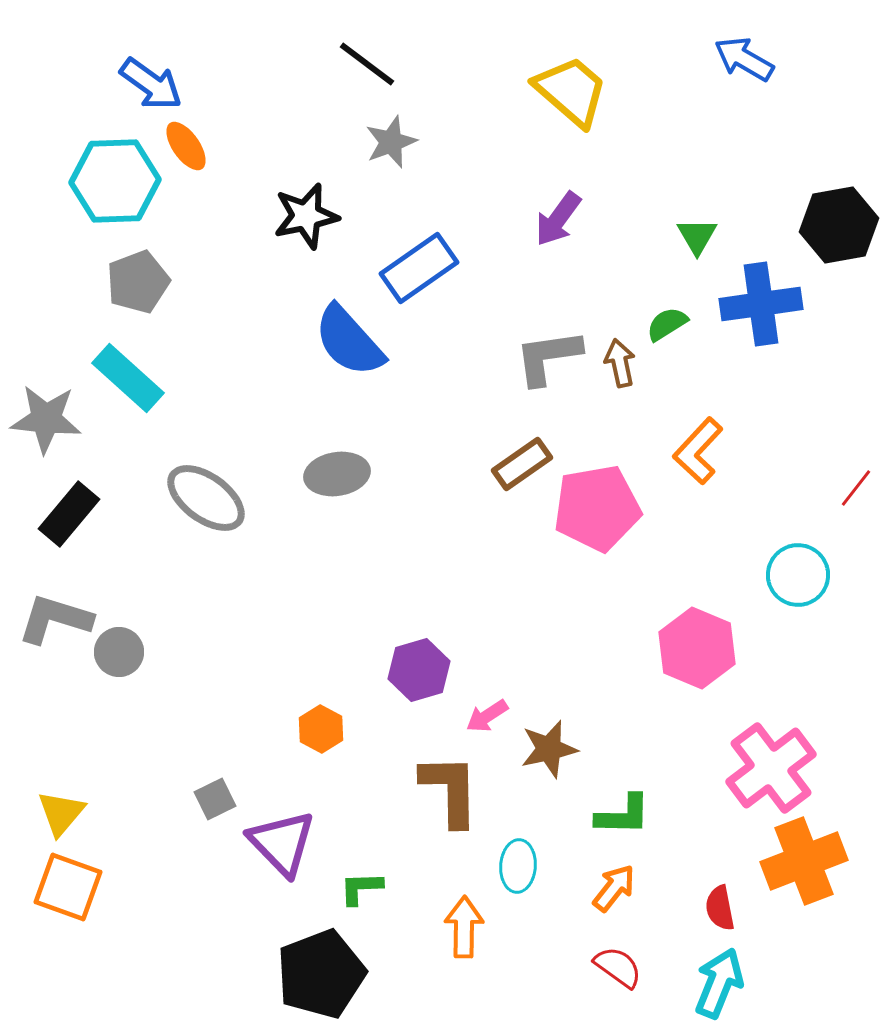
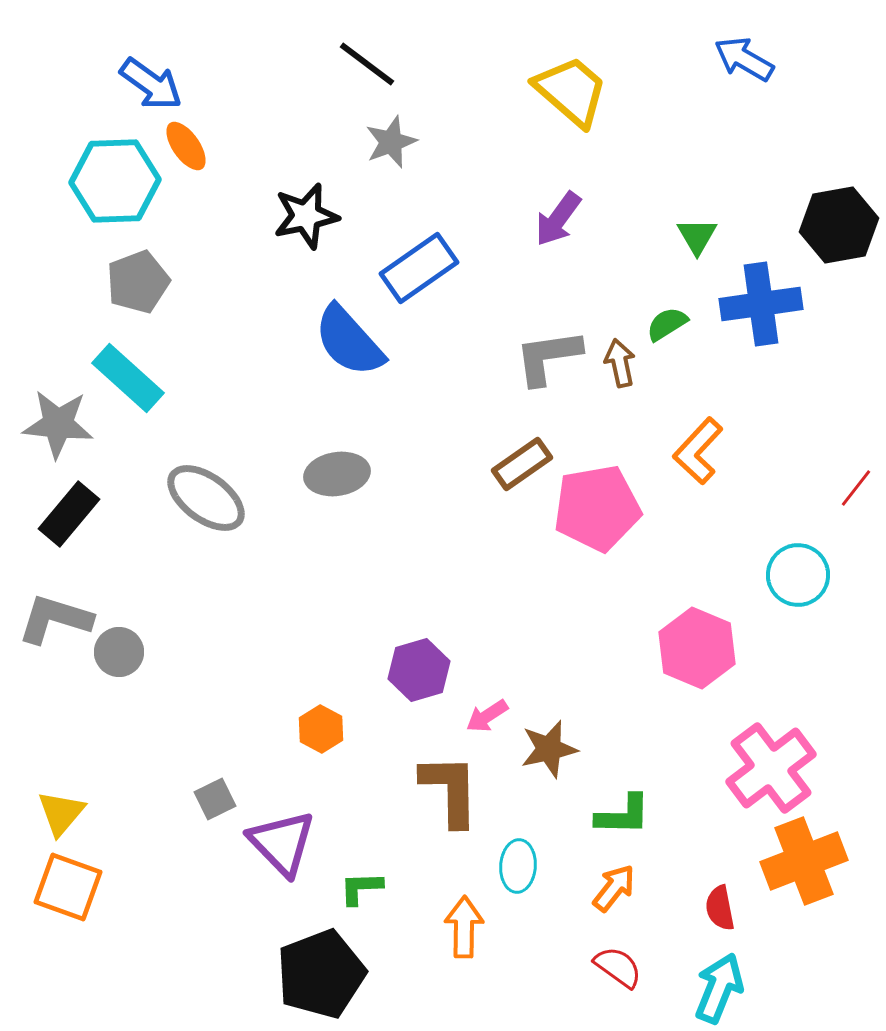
gray star at (46, 419): moved 12 px right, 5 px down
cyan arrow at (719, 983): moved 5 px down
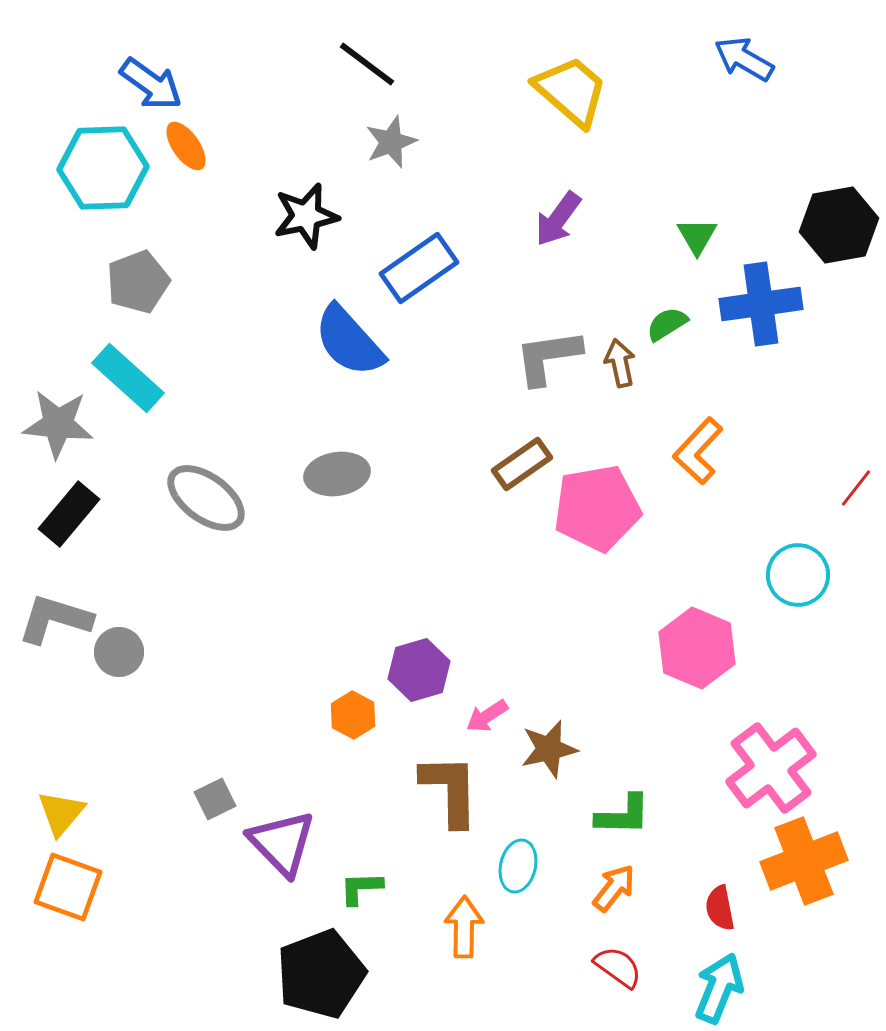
cyan hexagon at (115, 181): moved 12 px left, 13 px up
orange hexagon at (321, 729): moved 32 px right, 14 px up
cyan ellipse at (518, 866): rotated 9 degrees clockwise
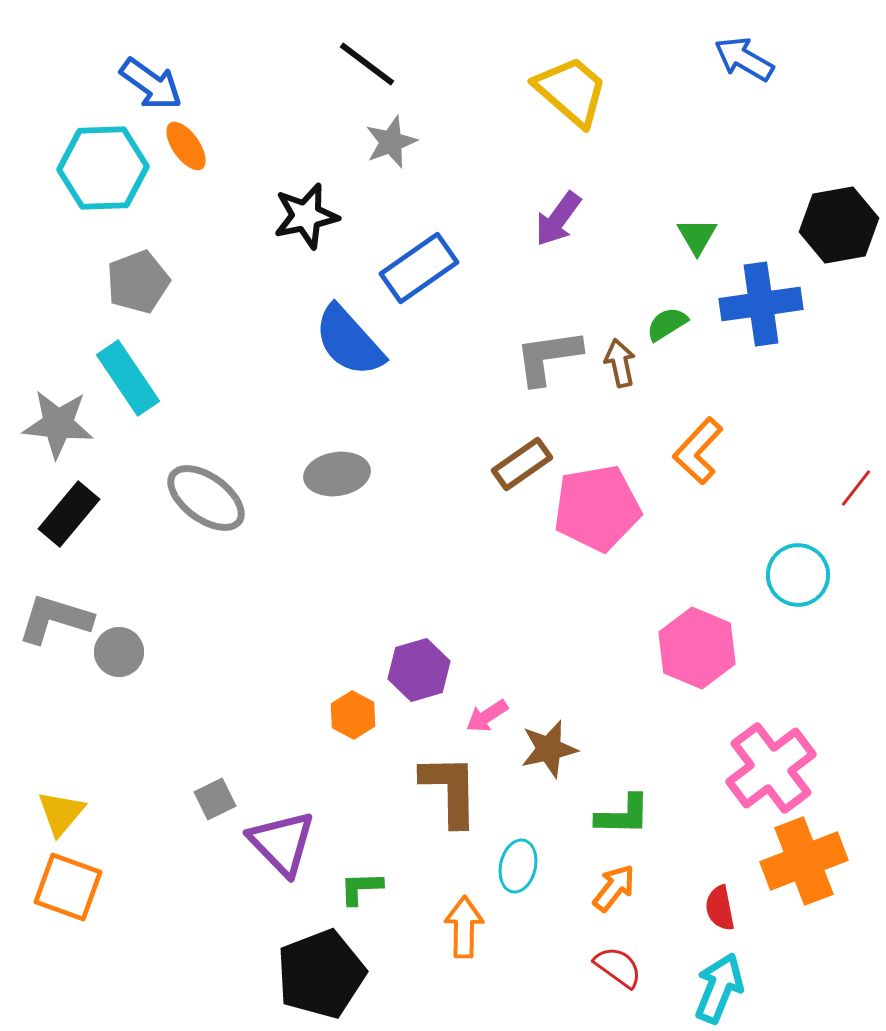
cyan rectangle at (128, 378): rotated 14 degrees clockwise
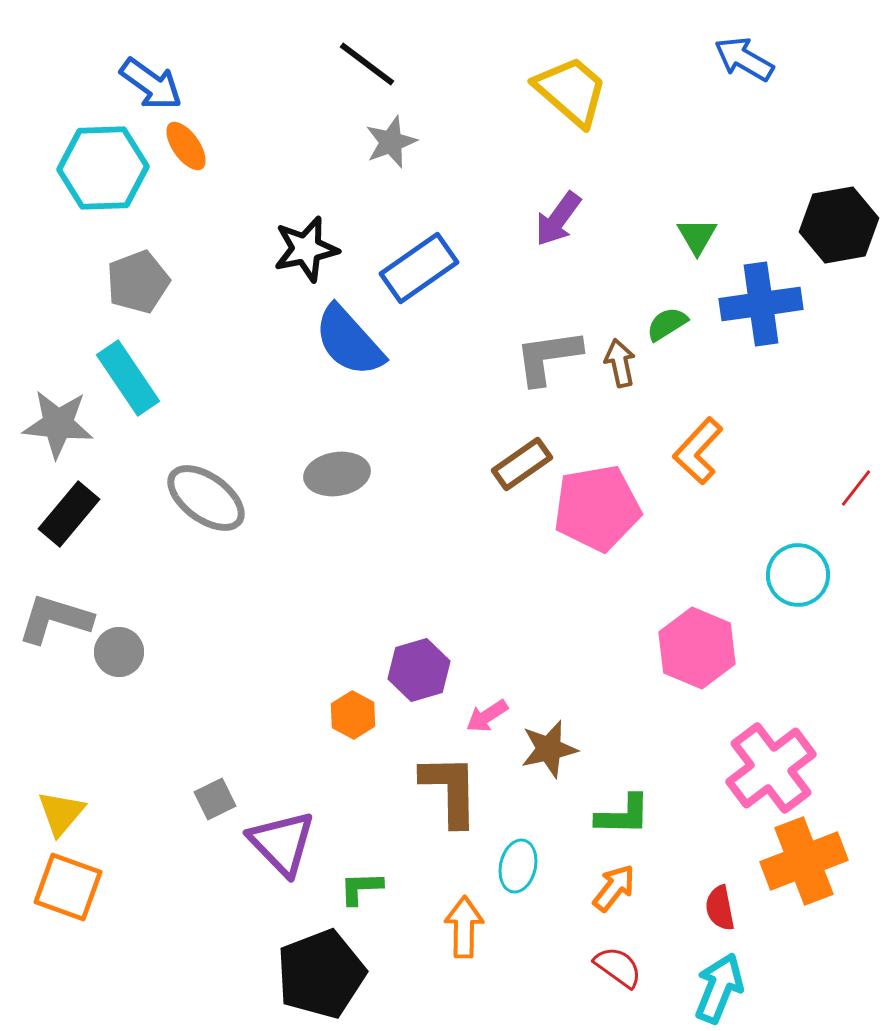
black star at (306, 216): moved 33 px down
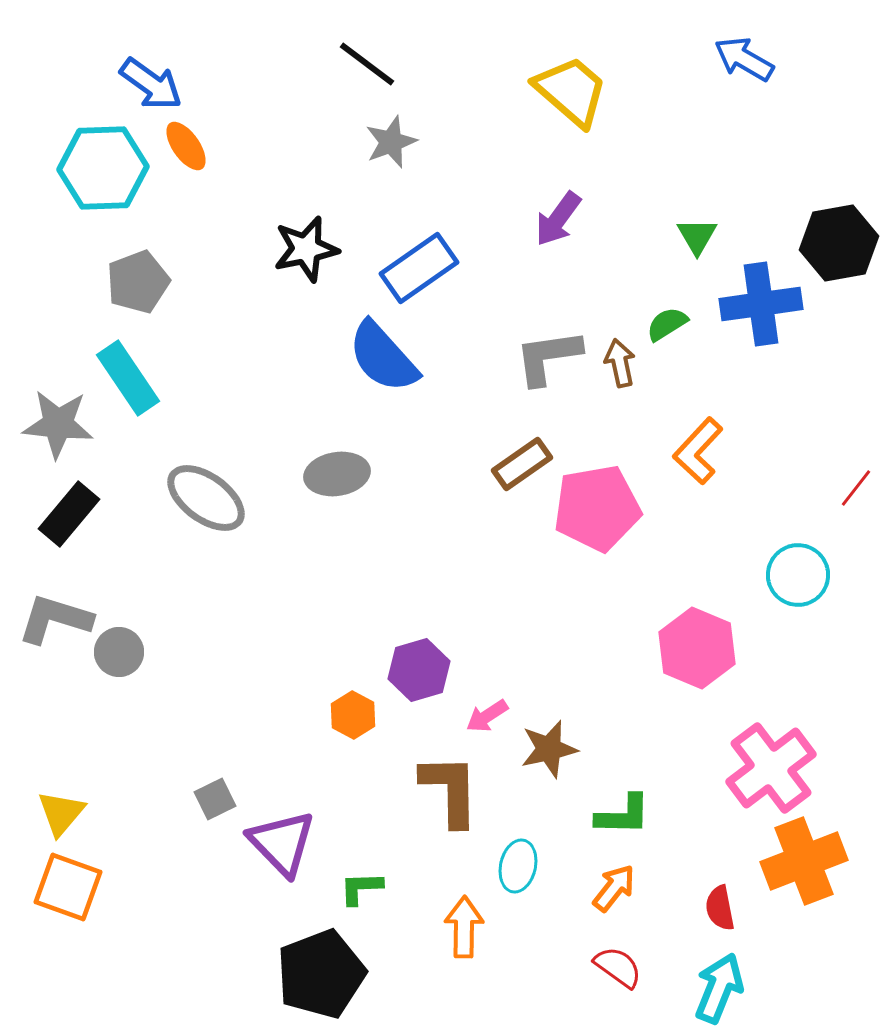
black hexagon at (839, 225): moved 18 px down
blue semicircle at (349, 341): moved 34 px right, 16 px down
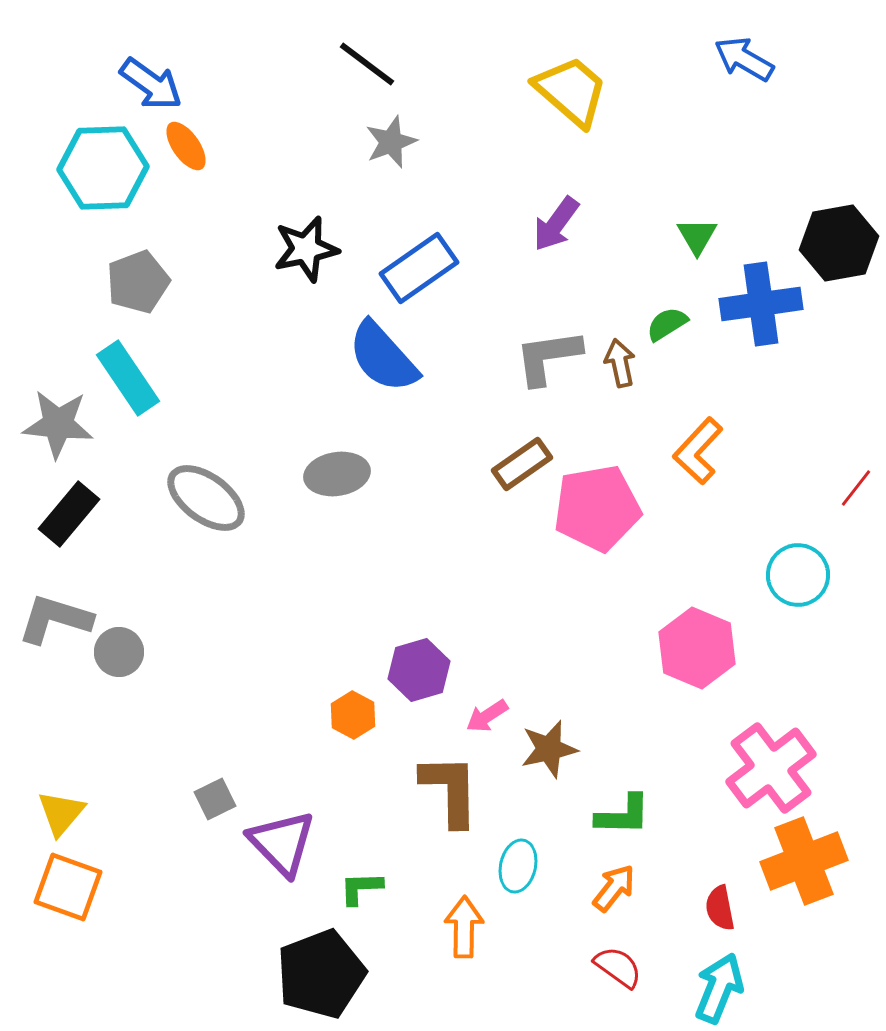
purple arrow at (558, 219): moved 2 px left, 5 px down
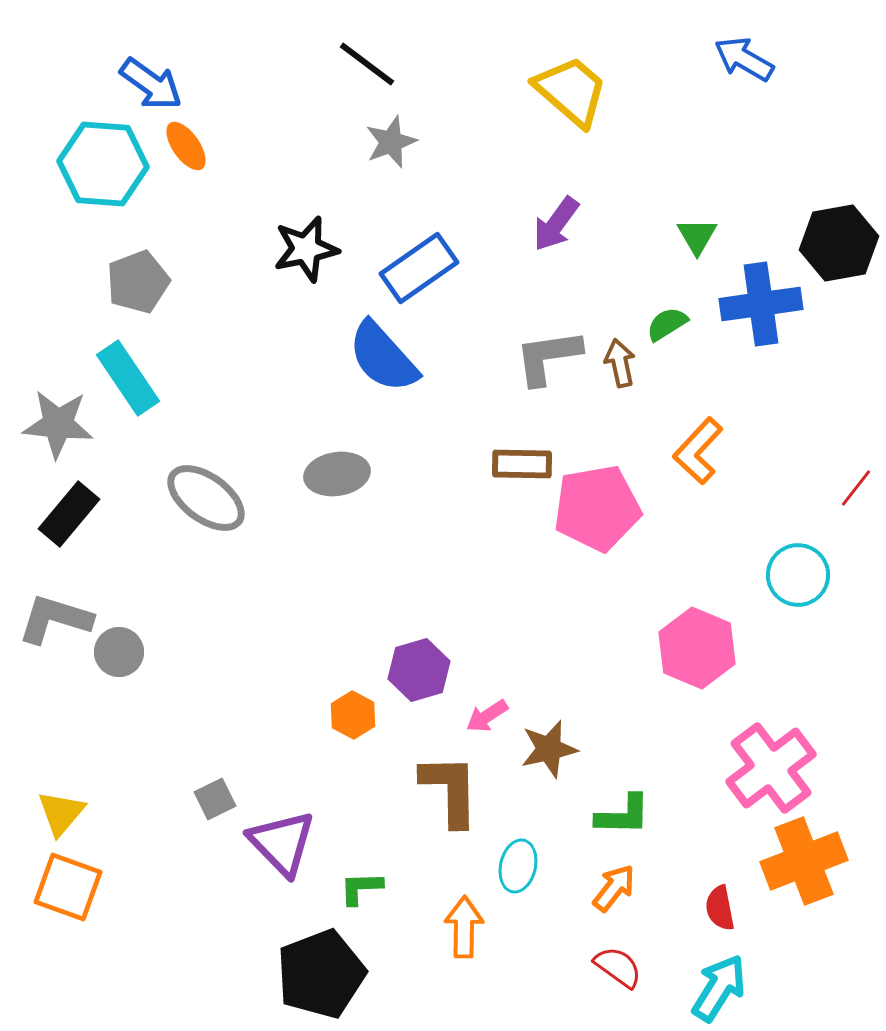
cyan hexagon at (103, 168): moved 4 px up; rotated 6 degrees clockwise
brown rectangle at (522, 464): rotated 36 degrees clockwise
cyan arrow at (719, 988): rotated 10 degrees clockwise
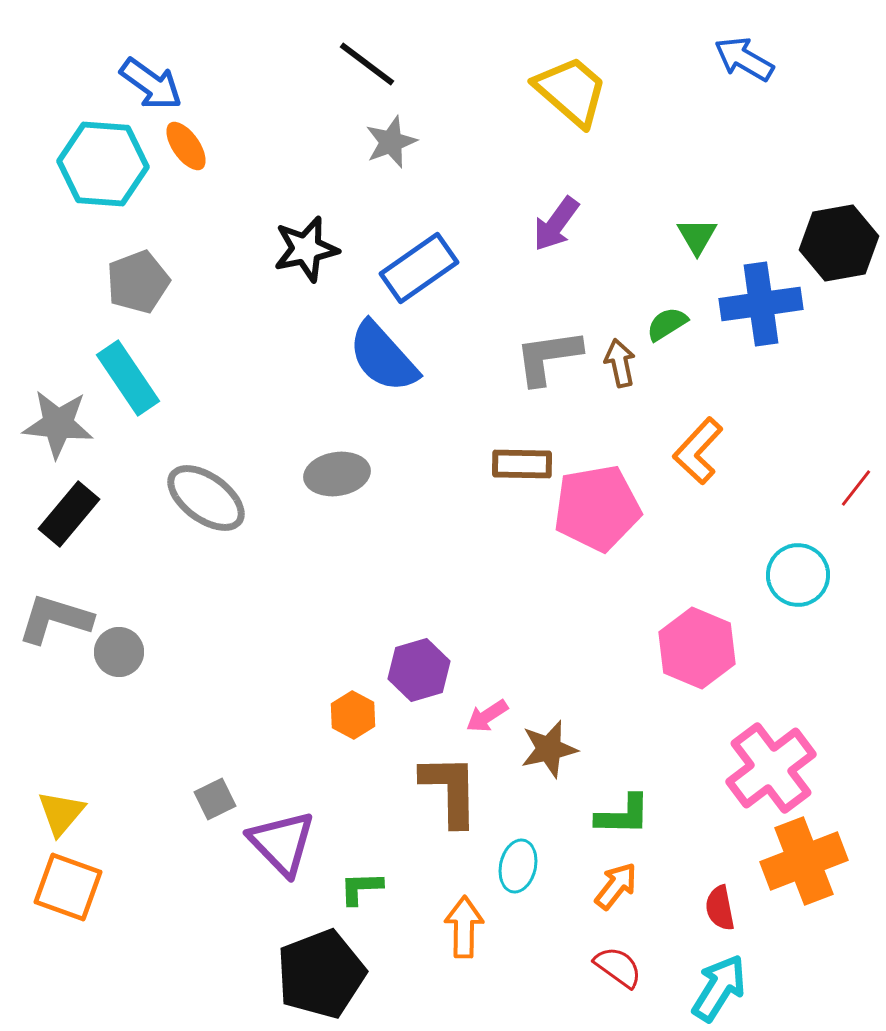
orange arrow at (614, 888): moved 2 px right, 2 px up
